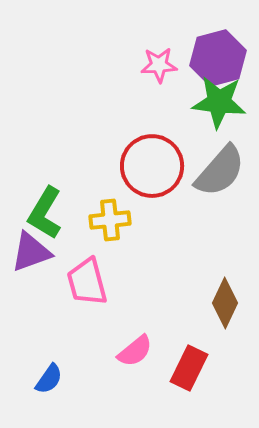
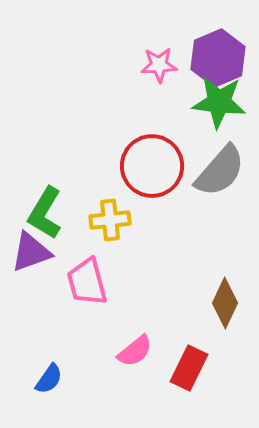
purple hexagon: rotated 8 degrees counterclockwise
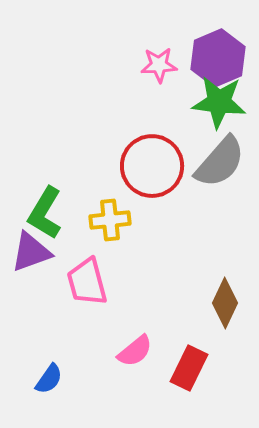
gray semicircle: moved 9 px up
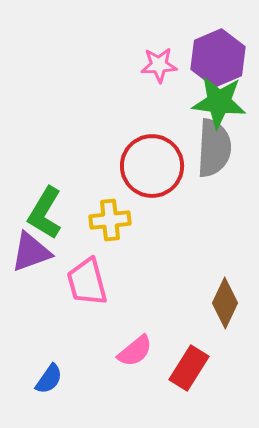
gray semicircle: moved 6 px left, 14 px up; rotated 38 degrees counterclockwise
red rectangle: rotated 6 degrees clockwise
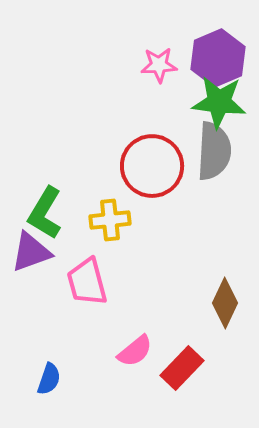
gray semicircle: moved 3 px down
red rectangle: moved 7 px left; rotated 12 degrees clockwise
blue semicircle: rotated 16 degrees counterclockwise
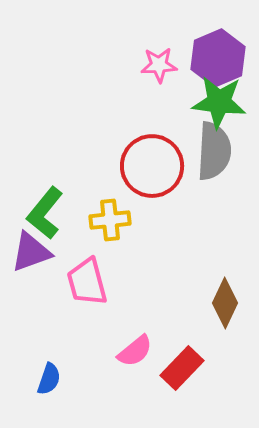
green L-shape: rotated 8 degrees clockwise
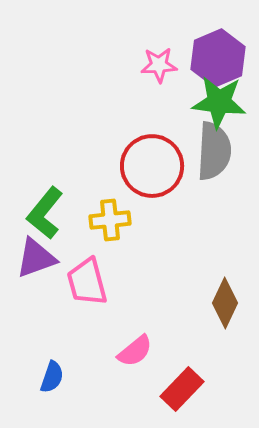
purple triangle: moved 5 px right, 6 px down
red rectangle: moved 21 px down
blue semicircle: moved 3 px right, 2 px up
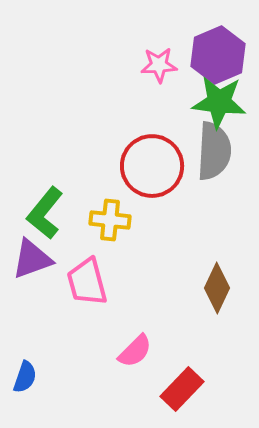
purple hexagon: moved 3 px up
yellow cross: rotated 12 degrees clockwise
purple triangle: moved 4 px left, 1 px down
brown diamond: moved 8 px left, 15 px up
pink semicircle: rotated 6 degrees counterclockwise
blue semicircle: moved 27 px left
